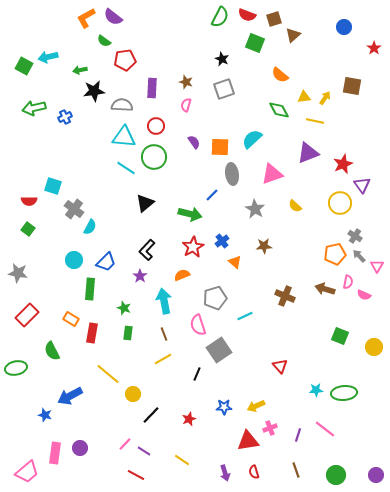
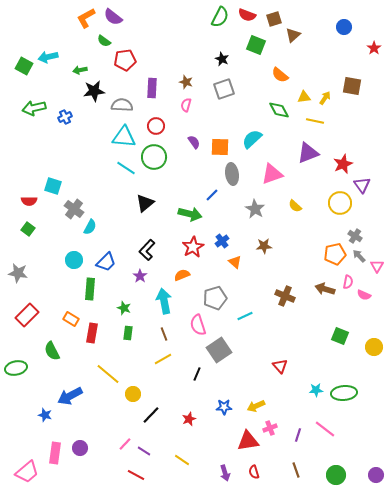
green square at (255, 43): moved 1 px right, 2 px down
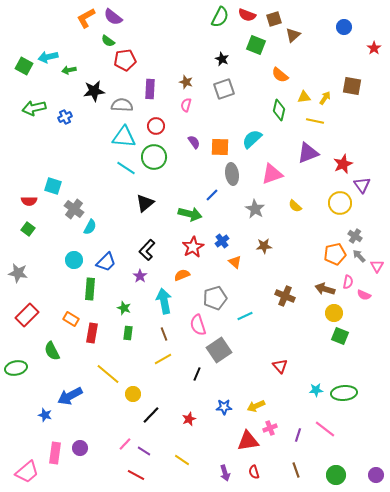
green semicircle at (104, 41): moved 4 px right
green arrow at (80, 70): moved 11 px left
purple rectangle at (152, 88): moved 2 px left, 1 px down
green diamond at (279, 110): rotated 40 degrees clockwise
yellow circle at (374, 347): moved 40 px left, 34 px up
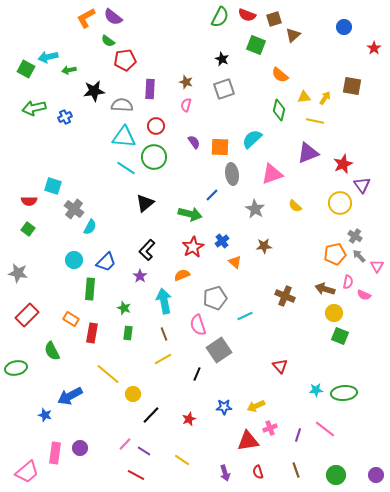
green square at (24, 66): moved 2 px right, 3 px down
red semicircle at (254, 472): moved 4 px right
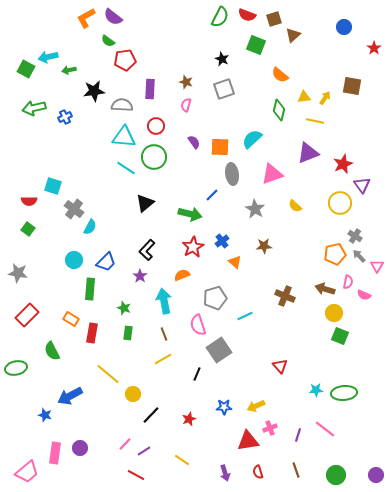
purple line at (144, 451): rotated 64 degrees counterclockwise
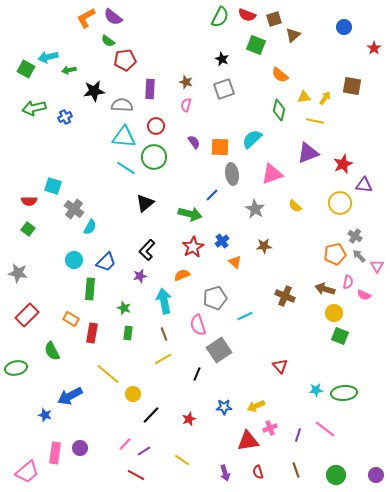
purple triangle at (362, 185): moved 2 px right; rotated 48 degrees counterclockwise
purple star at (140, 276): rotated 24 degrees clockwise
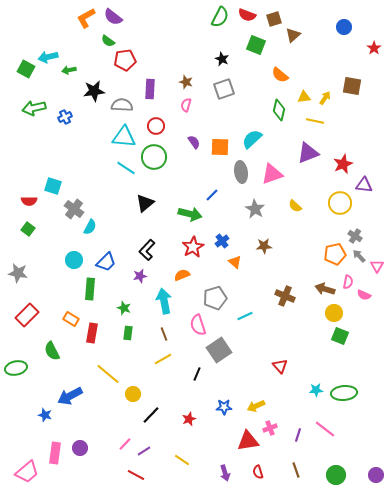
gray ellipse at (232, 174): moved 9 px right, 2 px up
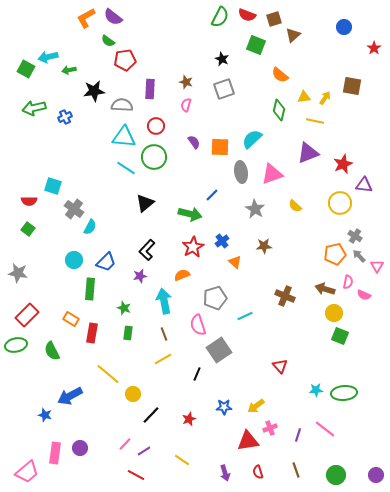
green ellipse at (16, 368): moved 23 px up
yellow arrow at (256, 406): rotated 12 degrees counterclockwise
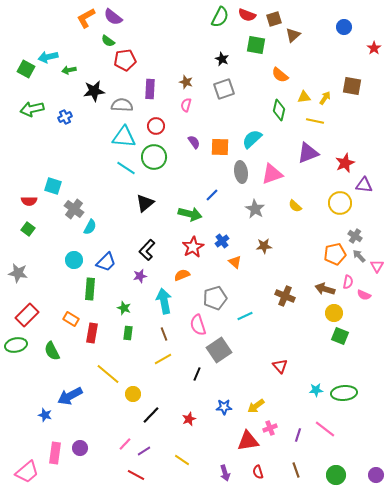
green square at (256, 45): rotated 12 degrees counterclockwise
green arrow at (34, 108): moved 2 px left, 1 px down
red star at (343, 164): moved 2 px right, 1 px up
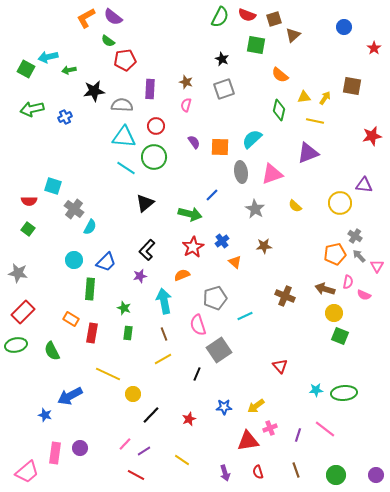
red star at (345, 163): moved 27 px right, 27 px up; rotated 12 degrees clockwise
red rectangle at (27, 315): moved 4 px left, 3 px up
yellow line at (108, 374): rotated 15 degrees counterclockwise
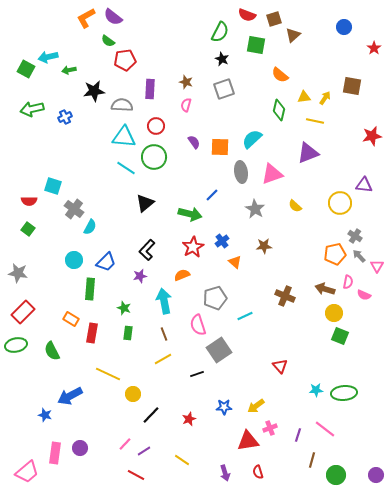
green semicircle at (220, 17): moved 15 px down
black line at (197, 374): rotated 48 degrees clockwise
brown line at (296, 470): moved 16 px right, 10 px up; rotated 35 degrees clockwise
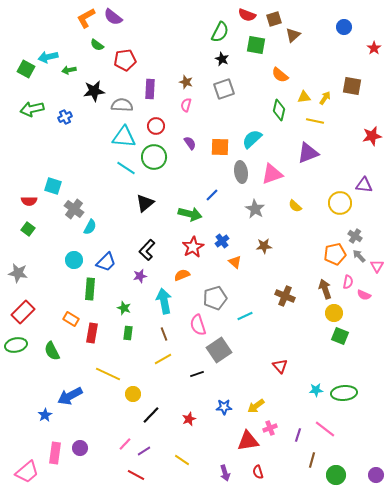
green semicircle at (108, 41): moved 11 px left, 4 px down
purple semicircle at (194, 142): moved 4 px left, 1 px down
brown arrow at (325, 289): rotated 54 degrees clockwise
blue star at (45, 415): rotated 24 degrees clockwise
